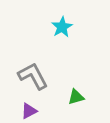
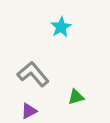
cyan star: moved 1 px left
gray L-shape: moved 2 px up; rotated 12 degrees counterclockwise
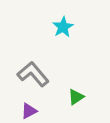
cyan star: moved 2 px right
green triangle: rotated 18 degrees counterclockwise
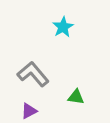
green triangle: rotated 42 degrees clockwise
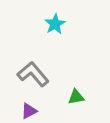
cyan star: moved 8 px left, 3 px up
green triangle: rotated 18 degrees counterclockwise
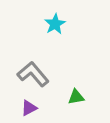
purple triangle: moved 3 px up
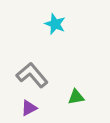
cyan star: rotated 20 degrees counterclockwise
gray L-shape: moved 1 px left, 1 px down
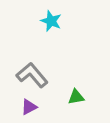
cyan star: moved 4 px left, 3 px up
purple triangle: moved 1 px up
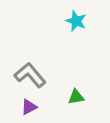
cyan star: moved 25 px right
gray L-shape: moved 2 px left
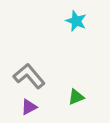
gray L-shape: moved 1 px left, 1 px down
green triangle: rotated 12 degrees counterclockwise
